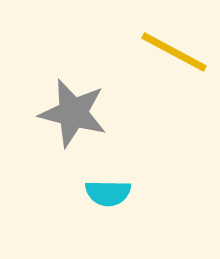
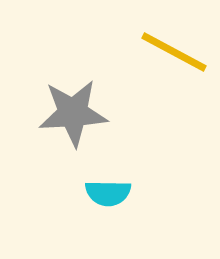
gray star: rotated 18 degrees counterclockwise
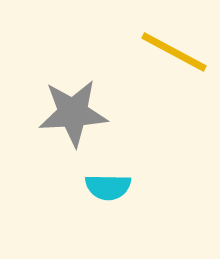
cyan semicircle: moved 6 px up
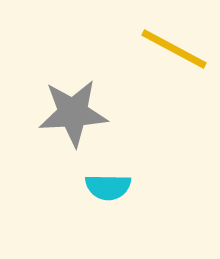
yellow line: moved 3 px up
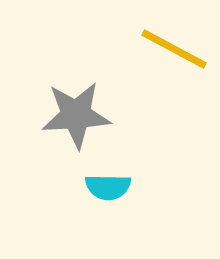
gray star: moved 3 px right, 2 px down
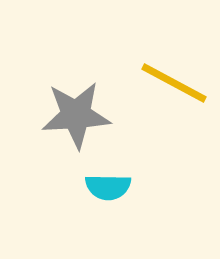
yellow line: moved 34 px down
